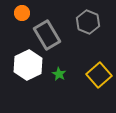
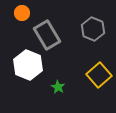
gray hexagon: moved 5 px right, 7 px down
white hexagon: rotated 12 degrees counterclockwise
green star: moved 1 px left, 13 px down
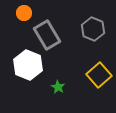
orange circle: moved 2 px right
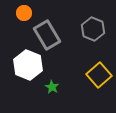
green star: moved 6 px left
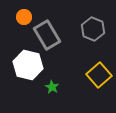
orange circle: moved 4 px down
white hexagon: rotated 8 degrees counterclockwise
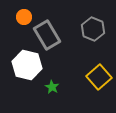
white hexagon: moved 1 px left
yellow square: moved 2 px down
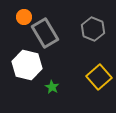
gray rectangle: moved 2 px left, 2 px up
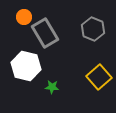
white hexagon: moved 1 px left, 1 px down
green star: rotated 24 degrees counterclockwise
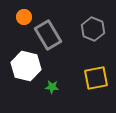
gray rectangle: moved 3 px right, 2 px down
yellow square: moved 3 px left, 1 px down; rotated 30 degrees clockwise
